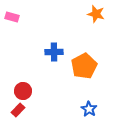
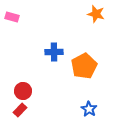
red rectangle: moved 2 px right
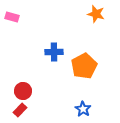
blue star: moved 6 px left
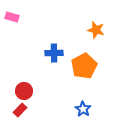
orange star: moved 16 px down
blue cross: moved 1 px down
red circle: moved 1 px right
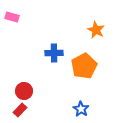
orange star: rotated 12 degrees clockwise
blue star: moved 2 px left
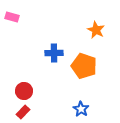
orange pentagon: rotated 25 degrees counterclockwise
red rectangle: moved 3 px right, 2 px down
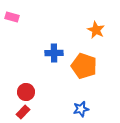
red circle: moved 2 px right, 1 px down
blue star: rotated 28 degrees clockwise
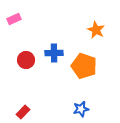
pink rectangle: moved 2 px right, 2 px down; rotated 40 degrees counterclockwise
red circle: moved 32 px up
